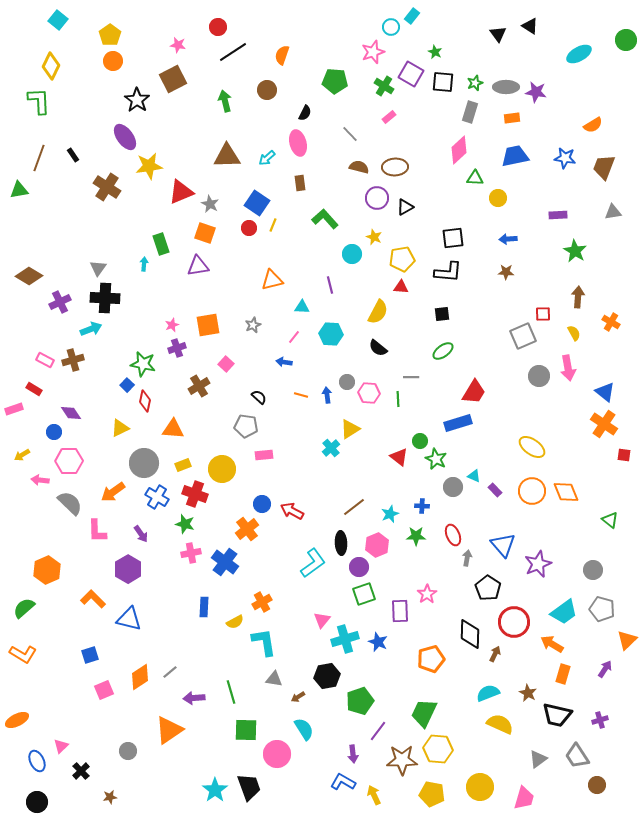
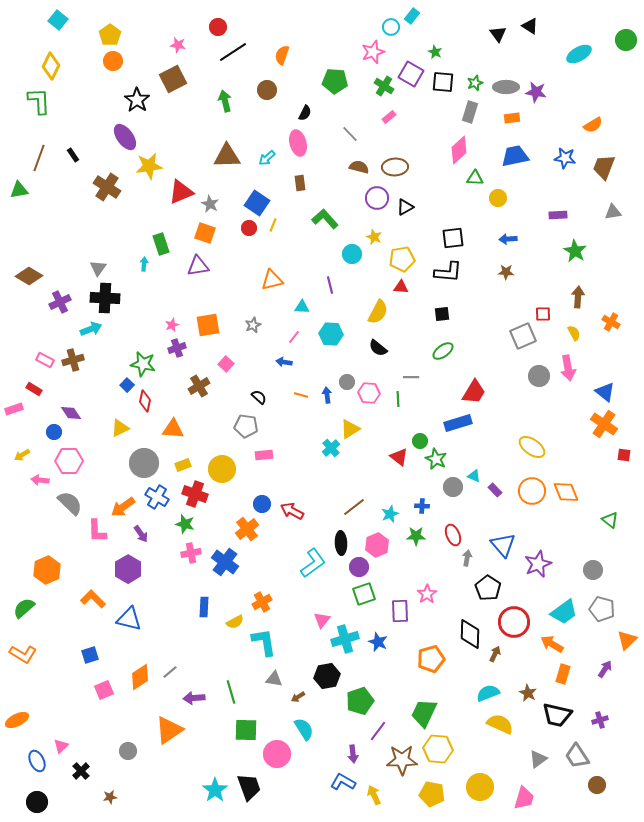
orange arrow at (113, 492): moved 10 px right, 15 px down
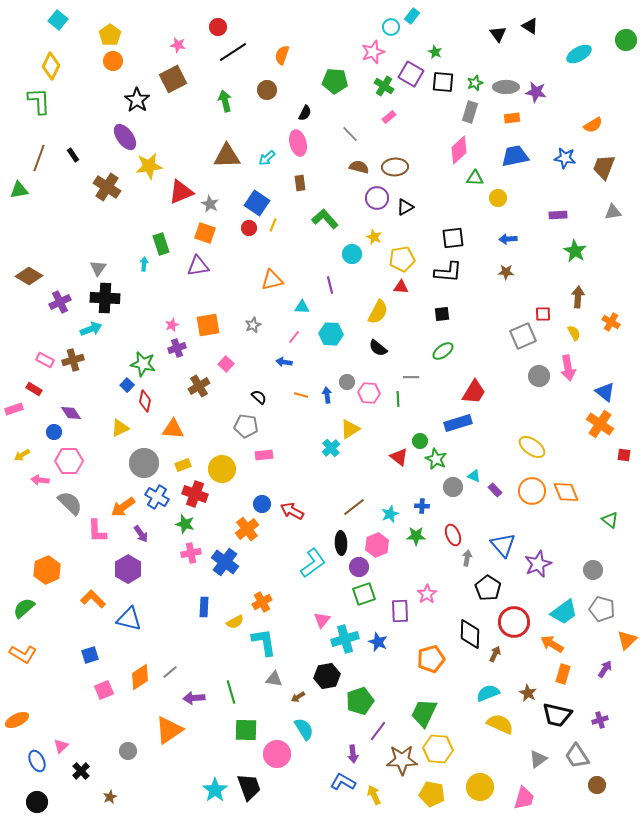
orange cross at (604, 424): moved 4 px left
brown star at (110, 797): rotated 16 degrees counterclockwise
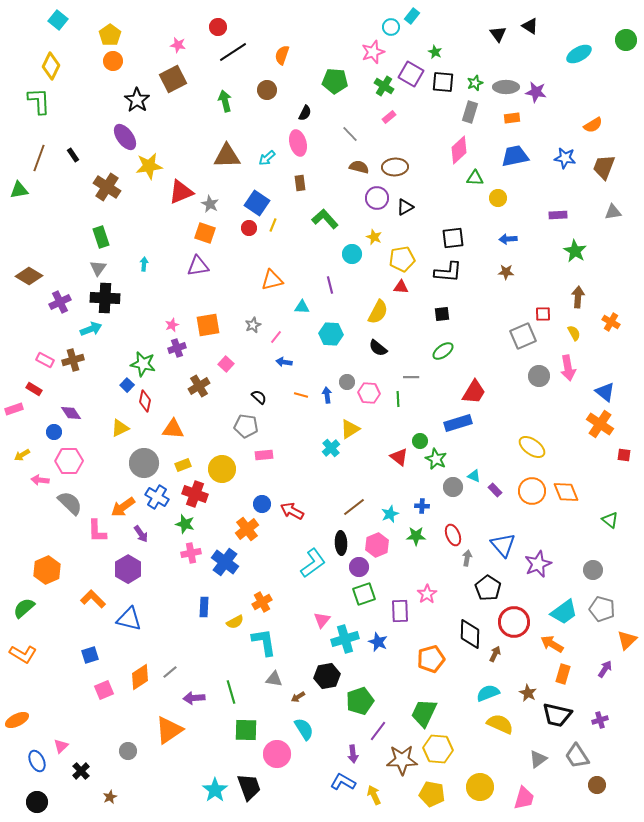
green rectangle at (161, 244): moved 60 px left, 7 px up
pink line at (294, 337): moved 18 px left
